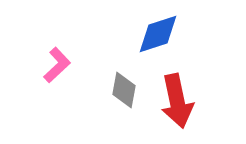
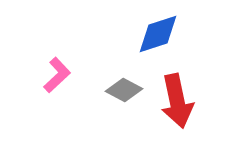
pink L-shape: moved 10 px down
gray diamond: rotated 72 degrees counterclockwise
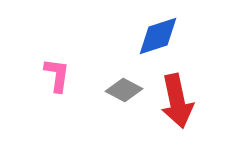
blue diamond: moved 2 px down
pink L-shape: rotated 39 degrees counterclockwise
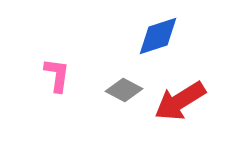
red arrow: moved 3 px right; rotated 70 degrees clockwise
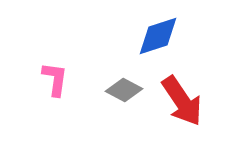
pink L-shape: moved 2 px left, 4 px down
red arrow: moved 2 px right; rotated 92 degrees counterclockwise
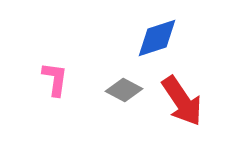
blue diamond: moved 1 px left, 2 px down
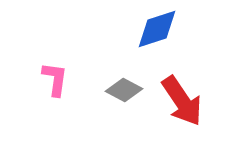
blue diamond: moved 9 px up
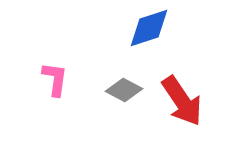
blue diamond: moved 8 px left, 1 px up
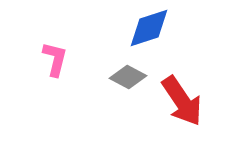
pink L-shape: moved 20 px up; rotated 6 degrees clockwise
gray diamond: moved 4 px right, 13 px up
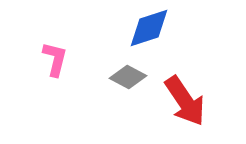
red arrow: moved 3 px right
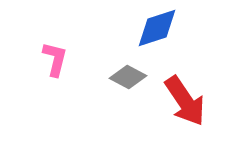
blue diamond: moved 8 px right
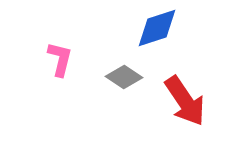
pink L-shape: moved 5 px right
gray diamond: moved 4 px left; rotated 6 degrees clockwise
